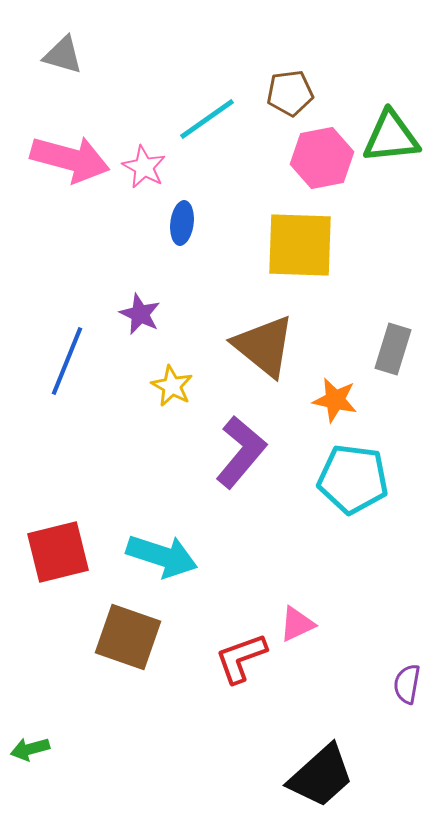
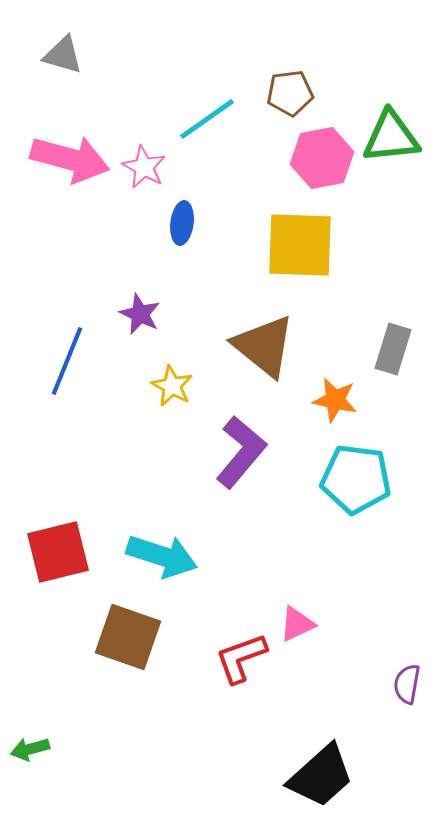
cyan pentagon: moved 3 px right
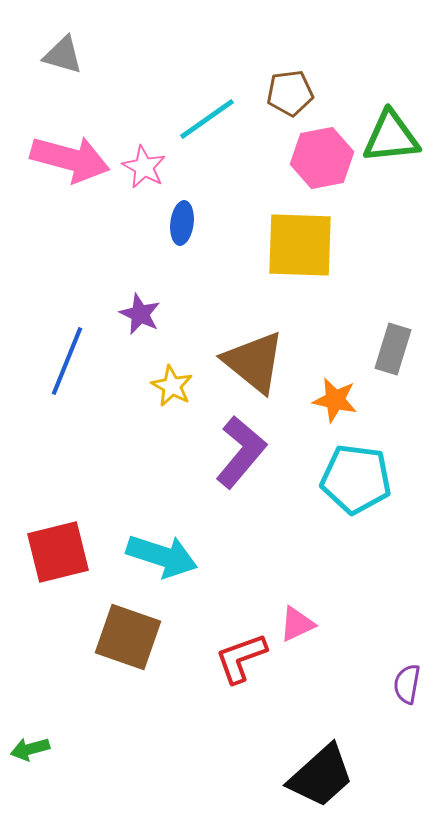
brown triangle: moved 10 px left, 16 px down
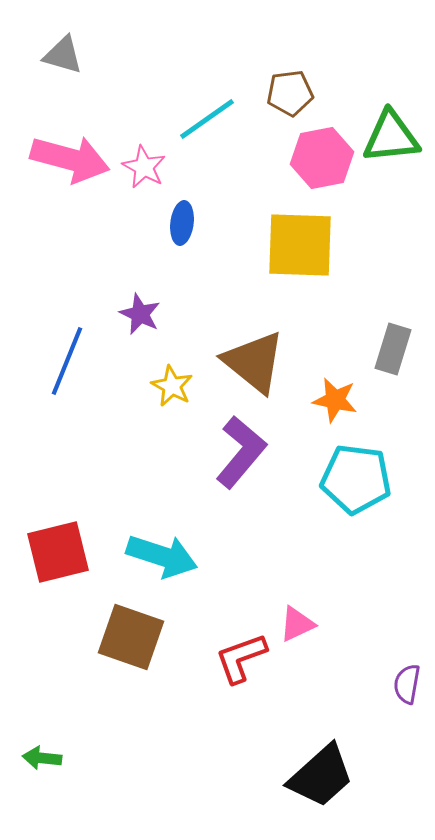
brown square: moved 3 px right
green arrow: moved 12 px right, 9 px down; rotated 21 degrees clockwise
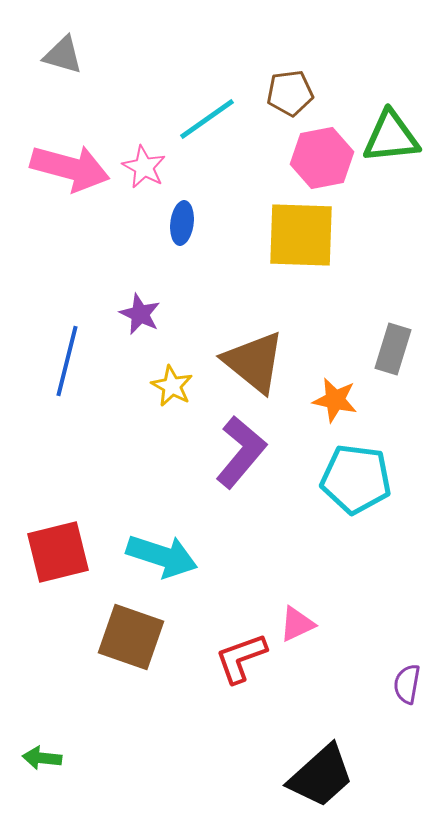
pink arrow: moved 9 px down
yellow square: moved 1 px right, 10 px up
blue line: rotated 8 degrees counterclockwise
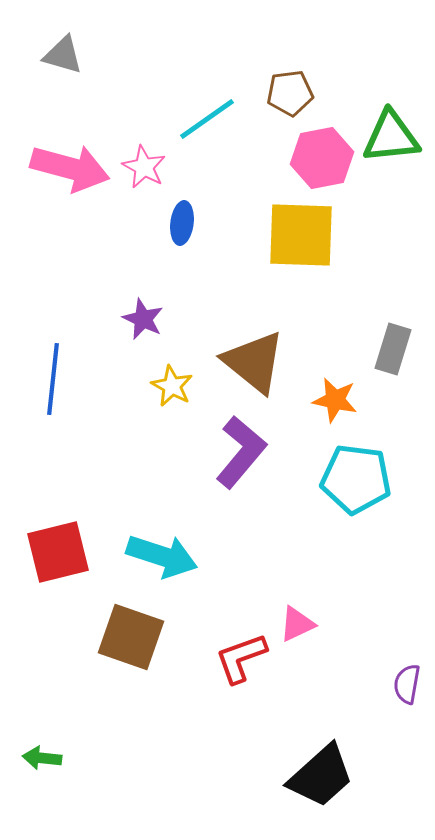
purple star: moved 3 px right, 5 px down
blue line: moved 14 px left, 18 px down; rotated 8 degrees counterclockwise
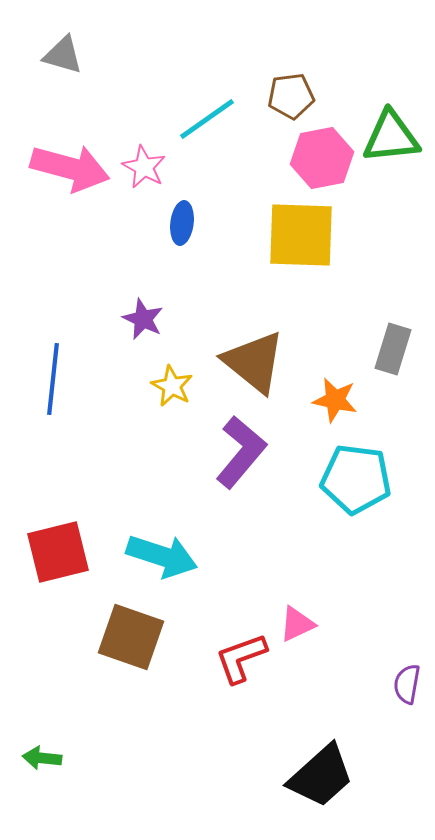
brown pentagon: moved 1 px right, 3 px down
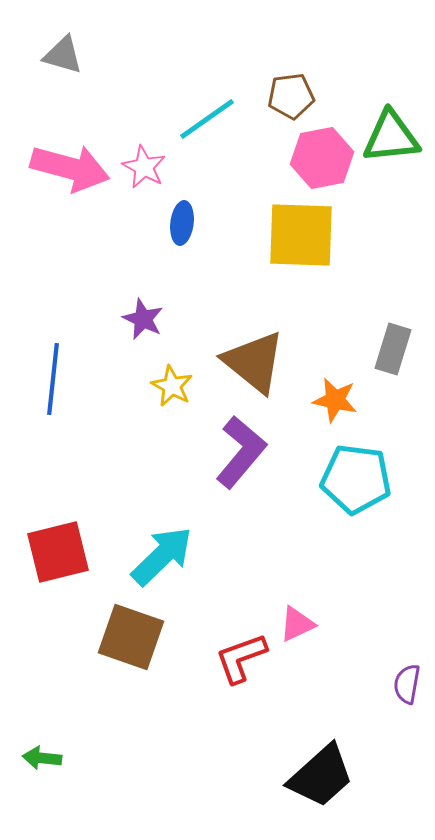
cyan arrow: rotated 62 degrees counterclockwise
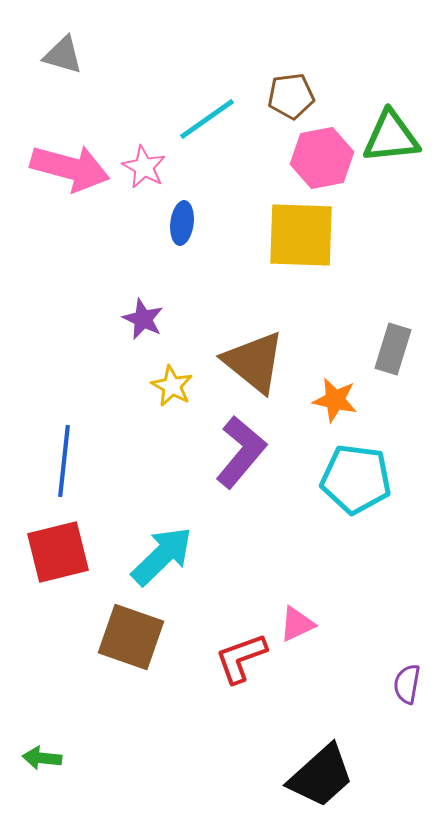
blue line: moved 11 px right, 82 px down
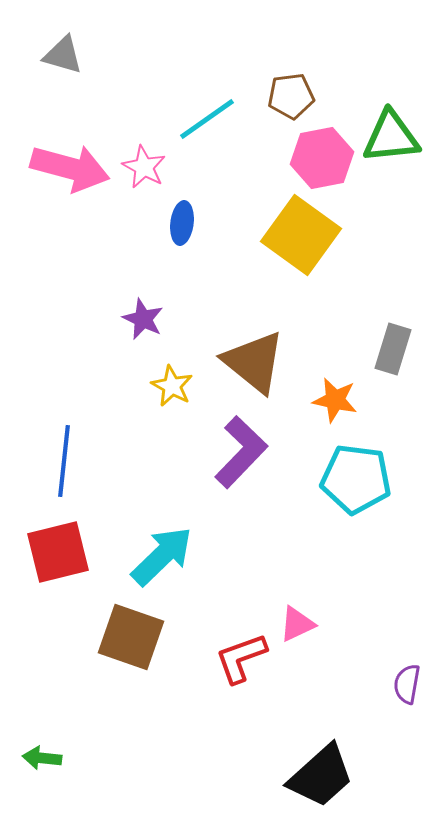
yellow square: rotated 34 degrees clockwise
purple L-shape: rotated 4 degrees clockwise
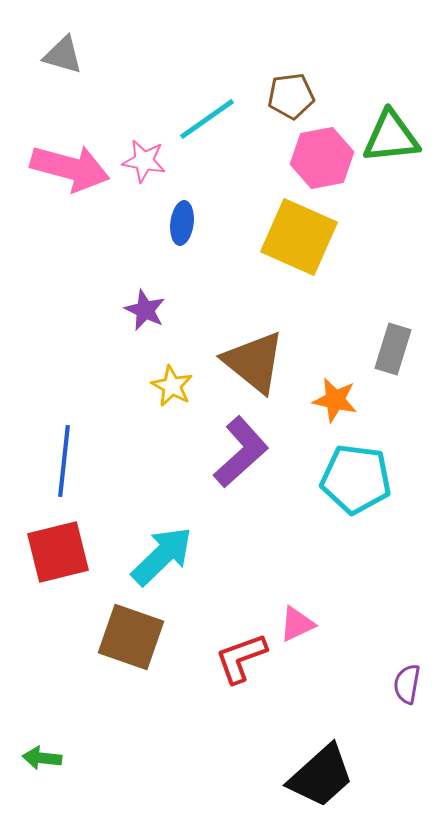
pink star: moved 6 px up; rotated 18 degrees counterclockwise
yellow square: moved 2 px left, 2 px down; rotated 12 degrees counterclockwise
purple star: moved 2 px right, 9 px up
purple L-shape: rotated 4 degrees clockwise
